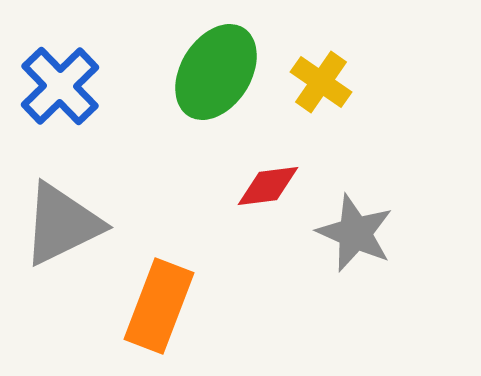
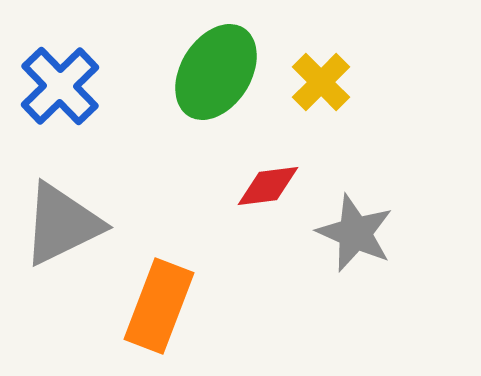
yellow cross: rotated 10 degrees clockwise
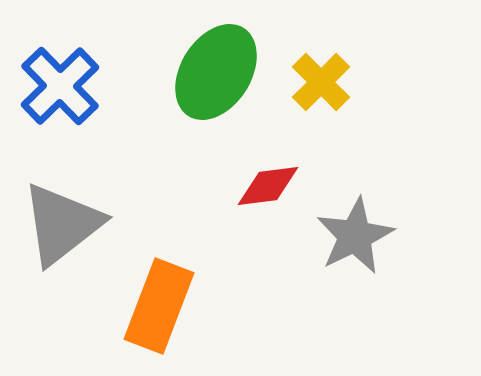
gray triangle: rotated 12 degrees counterclockwise
gray star: moved 3 px down; rotated 22 degrees clockwise
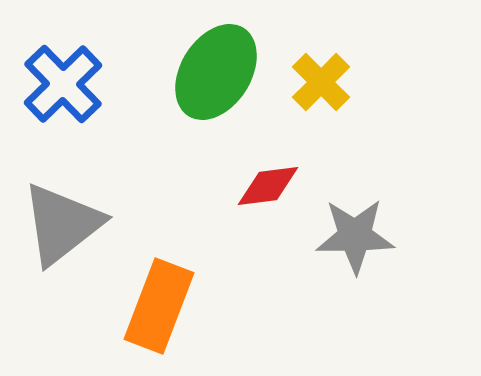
blue cross: moved 3 px right, 2 px up
gray star: rotated 26 degrees clockwise
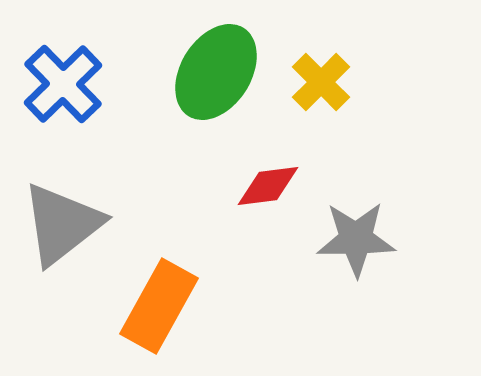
gray star: moved 1 px right, 3 px down
orange rectangle: rotated 8 degrees clockwise
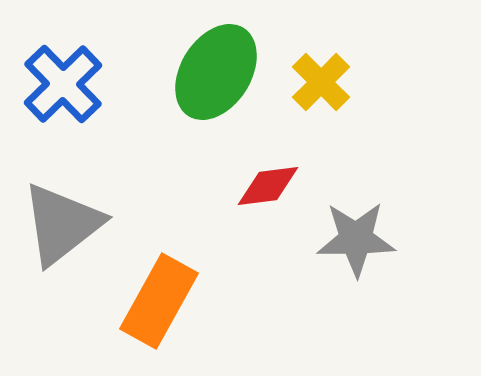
orange rectangle: moved 5 px up
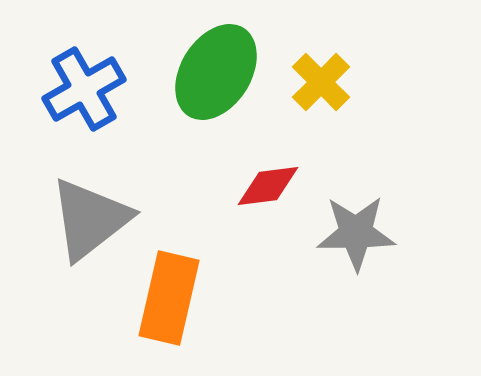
blue cross: moved 21 px right, 5 px down; rotated 14 degrees clockwise
gray triangle: moved 28 px right, 5 px up
gray star: moved 6 px up
orange rectangle: moved 10 px right, 3 px up; rotated 16 degrees counterclockwise
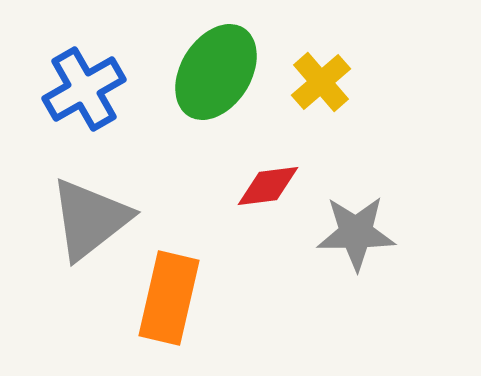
yellow cross: rotated 4 degrees clockwise
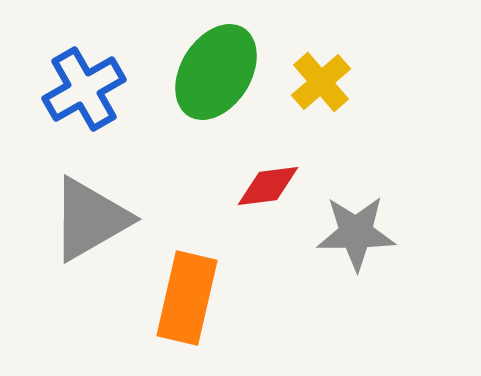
gray triangle: rotated 8 degrees clockwise
orange rectangle: moved 18 px right
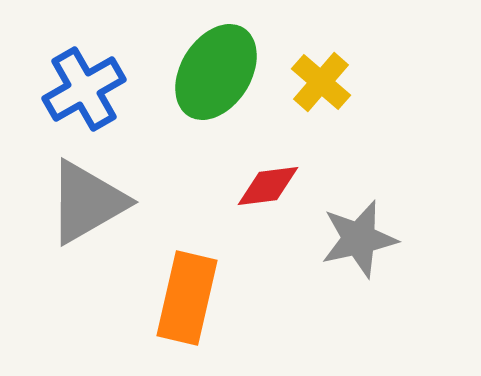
yellow cross: rotated 8 degrees counterclockwise
gray triangle: moved 3 px left, 17 px up
gray star: moved 3 px right, 6 px down; rotated 12 degrees counterclockwise
